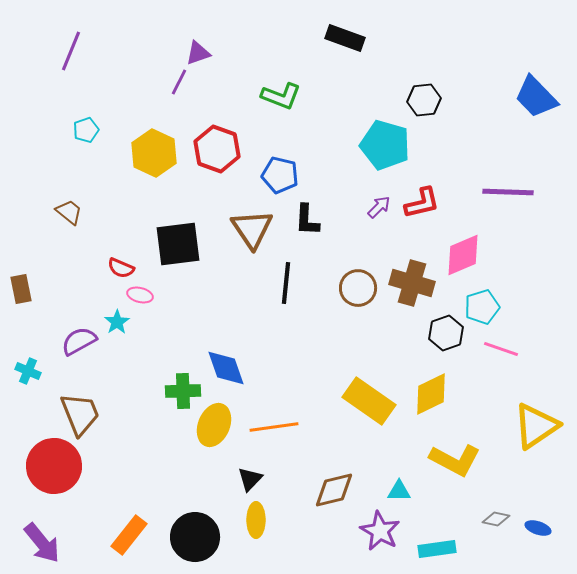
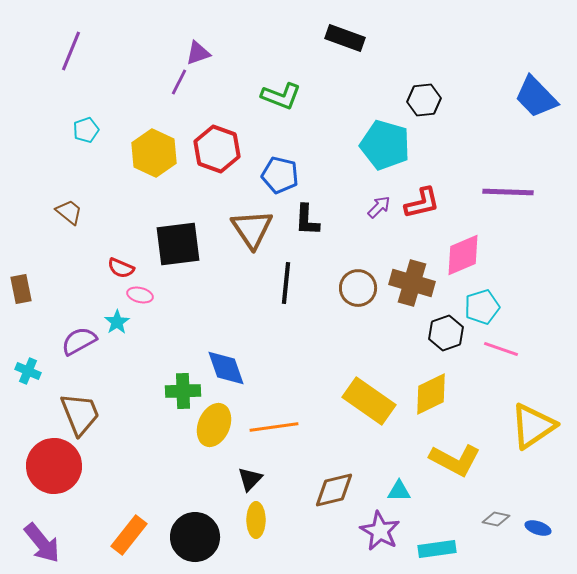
yellow triangle at (536, 426): moved 3 px left
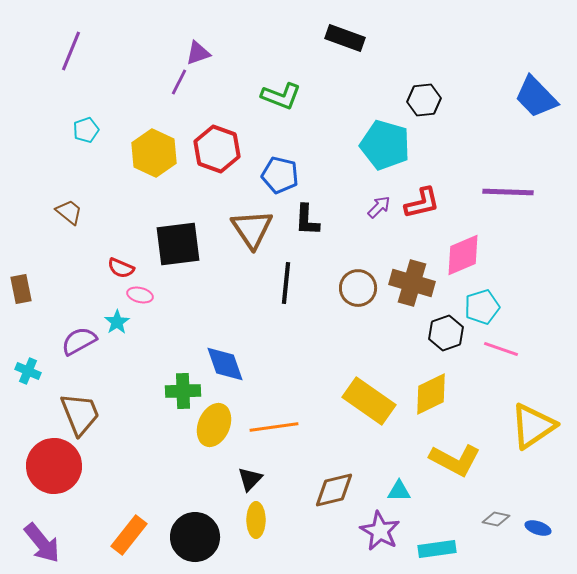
blue diamond at (226, 368): moved 1 px left, 4 px up
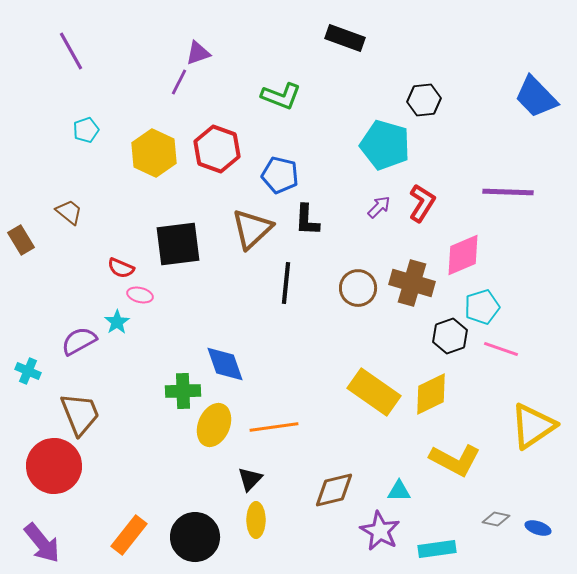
purple line at (71, 51): rotated 51 degrees counterclockwise
red L-shape at (422, 203): rotated 45 degrees counterclockwise
brown triangle at (252, 229): rotated 21 degrees clockwise
brown rectangle at (21, 289): moved 49 px up; rotated 20 degrees counterclockwise
black hexagon at (446, 333): moved 4 px right, 3 px down
yellow rectangle at (369, 401): moved 5 px right, 9 px up
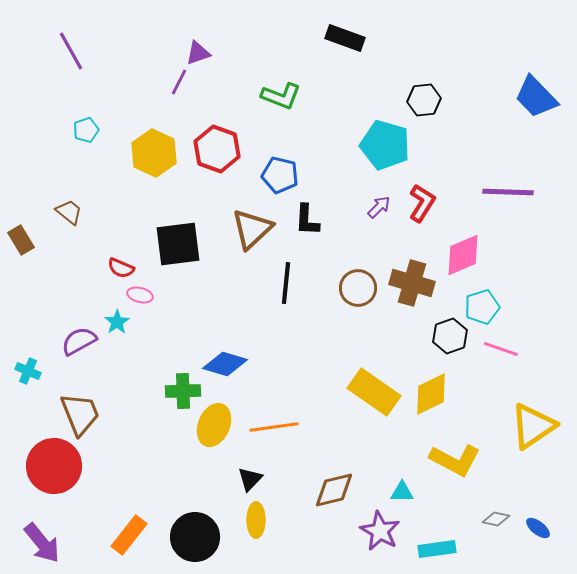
blue diamond at (225, 364): rotated 54 degrees counterclockwise
cyan triangle at (399, 491): moved 3 px right, 1 px down
blue ellipse at (538, 528): rotated 20 degrees clockwise
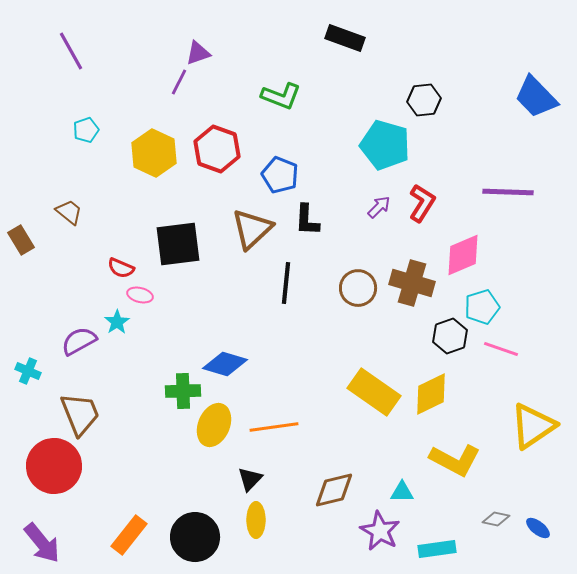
blue pentagon at (280, 175): rotated 9 degrees clockwise
